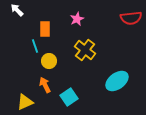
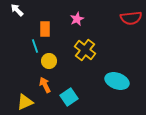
cyan ellipse: rotated 55 degrees clockwise
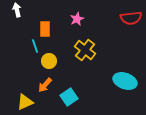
white arrow: rotated 32 degrees clockwise
cyan ellipse: moved 8 px right
orange arrow: rotated 112 degrees counterclockwise
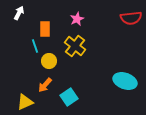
white arrow: moved 2 px right, 3 px down; rotated 40 degrees clockwise
yellow cross: moved 10 px left, 4 px up
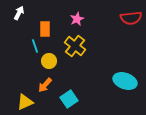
cyan square: moved 2 px down
